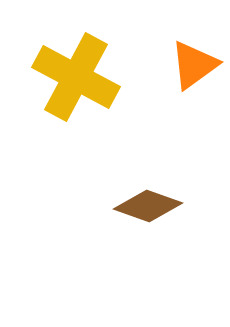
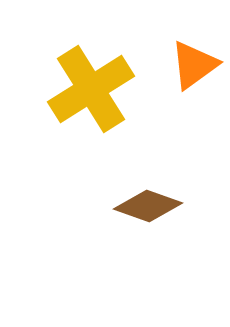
yellow cross: moved 15 px right, 12 px down; rotated 30 degrees clockwise
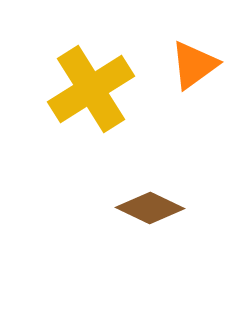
brown diamond: moved 2 px right, 2 px down; rotated 6 degrees clockwise
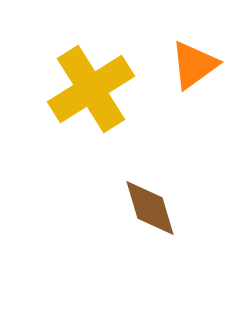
brown diamond: rotated 48 degrees clockwise
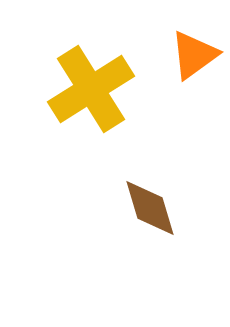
orange triangle: moved 10 px up
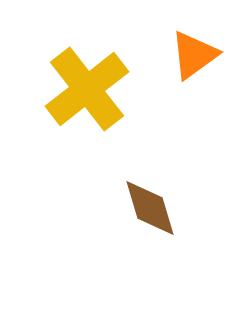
yellow cross: moved 4 px left; rotated 6 degrees counterclockwise
